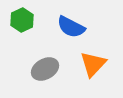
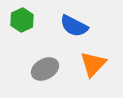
blue semicircle: moved 3 px right, 1 px up
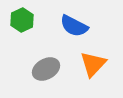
gray ellipse: moved 1 px right
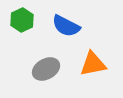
blue semicircle: moved 8 px left
orange triangle: rotated 36 degrees clockwise
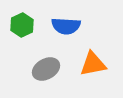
green hexagon: moved 5 px down
blue semicircle: rotated 24 degrees counterclockwise
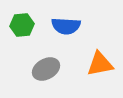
green hexagon: rotated 20 degrees clockwise
orange triangle: moved 7 px right
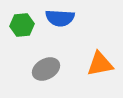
blue semicircle: moved 6 px left, 8 px up
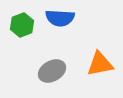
green hexagon: rotated 15 degrees counterclockwise
gray ellipse: moved 6 px right, 2 px down
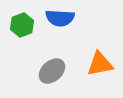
gray ellipse: rotated 12 degrees counterclockwise
